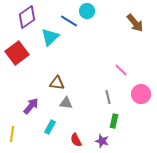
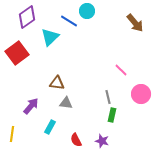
green rectangle: moved 2 px left, 6 px up
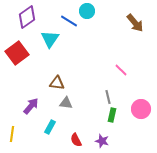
cyan triangle: moved 2 px down; rotated 12 degrees counterclockwise
pink circle: moved 15 px down
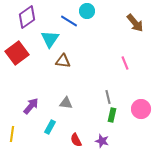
pink line: moved 4 px right, 7 px up; rotated 24 degrees clockwise
brown triangle: moved 6 px right, 22 px up
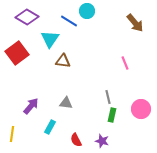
purple diamond: rotated 65 degrees clockwise
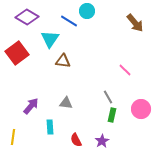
pink line: moved 7 px down; rotated 24 degrees counterclockwise
gray line: rotated 16 degrees counterclockwise
cyan rectangle: rotated 32 degrees counterclockwise
yellow line: moved 1 px right, 3 px down
purple star: rotated 24 degrees clockwise
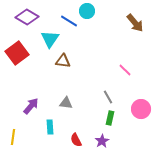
green rectangle: moved 2 px left, 3 px down
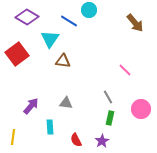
cyan circle: moved 2 px right, 1 px up
red square: moved 1 px down
